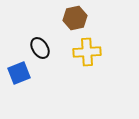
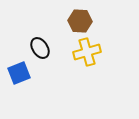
brown hexagon: moved 5 px right, 3 px down; rotated 15 degrees clockwise
yellow cross: rotated 12 degrees counterclockwise
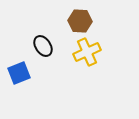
black ellipse: moved 3 px right, 2 px up
yellow cross: rotated 8 degrees counterclockwise
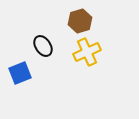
brown hexagon: rotated 20 degrees counterclockwise
blue square: moved 1 px right
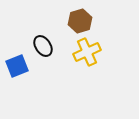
blue square: moved 3 px left, 7 px up
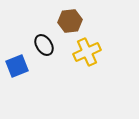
brown hexagon: moved 10 px left; rotated 10 degrees clockwise
black ellipse: moved 1 px right, 1 px up
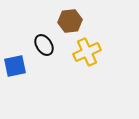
blue square: moved 2 px left; rotated 10 degrees clockwise
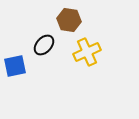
brown hexagon: moved 1 px left, 1 px up; rotated 15 degrees clockwise
black ellipse: rotated 75 degrees clockwise
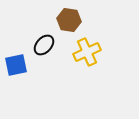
blue square: moved 1 px right, 1 px up
